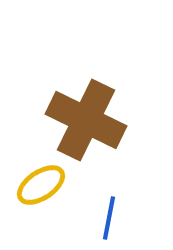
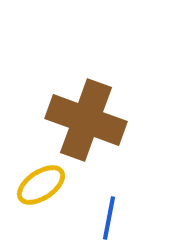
brown cross: rotated 6 degrees counterclockwise
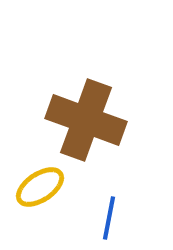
yellow ellipse: moved 1 px left, 2 px down
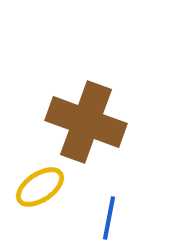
brown cross: moved 2 px down
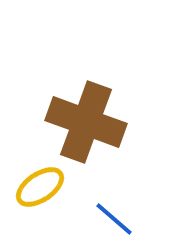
blue line: moved 5 px right, 1 px down; rotated 60 degrees counterclockwise
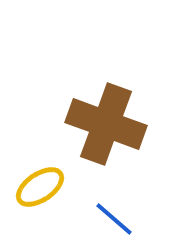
brown cross: moved 20 px right, 2 px down
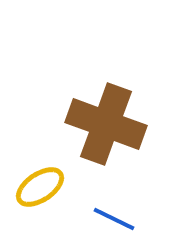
blue line: rotated 15 degrees counterclockwise
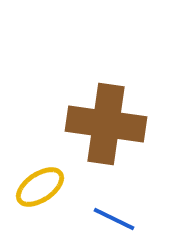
brown cross: rotated 12 degrees counterclockwise
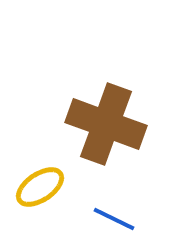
brown cross: rotated 12 degrees clockwise
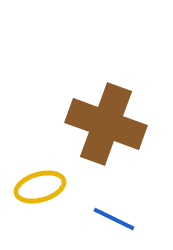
yellow ellipse: rotated 18 degrees clockwise
